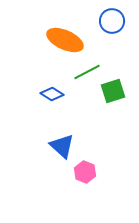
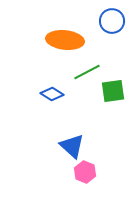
orange ellipse: rotated 18 degrees counterclockwise
green square: rotated 10 degrees clockwise
blue triangle: moved 10 px right
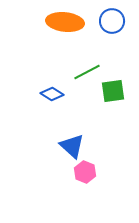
orange ellipse: moved 18 px up
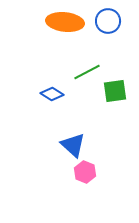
blue circle: moved 4 px left
green square: moved 2 px right
blue triangle: moved 1 px right, 1 px up
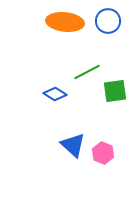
blue diamond: moved 3 px right
pink hexagon: moved 18 px right, 19 px up
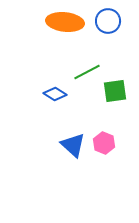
pink hexagon: moved 1 px right, 10 px up
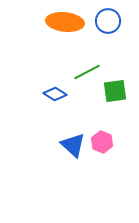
pink hexagon: moved 2 px left, 1 px up
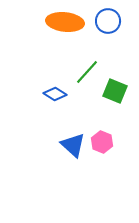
green line: rotated 20 degrees counterclockwise
green square: rotated 30 degrees clockwise
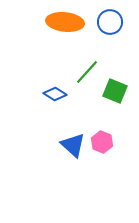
blue circle: moved 2 px right, 1 px down
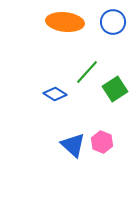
blue circle: moved 3 px right
green square: moved 2 px up; rotated 35 degrees clockwise
